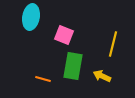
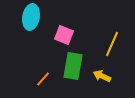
yellow line: moved 1 px left; rotated 10 degrees clockwise
orange line: rotated 63 degrees counterclockwise
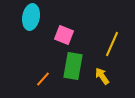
yellow arrow: rotated 30 degrees clockwise
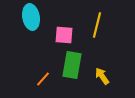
cyan ellipse: rotated 20 degrees counterclockwise
pink square: rotated 18 degrees counterclockwise
yellow line: moved 15 px left, 19 px up; rotated 10 degrees counterclockwise
green rectangle: moved 1 px left, 1 px up
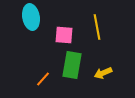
yellow line: moved 2 px down; rotated 25 degrees counterclockwise
yellow arrow: moved 1 px right, 3 px up; rotated 78 degrees counterclockwise
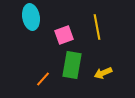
pink square: rotated 24 degrees counterclockwise
